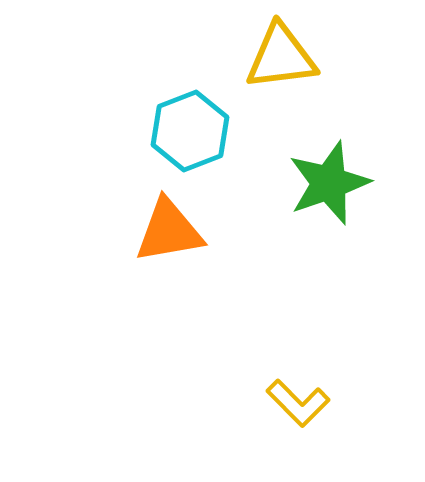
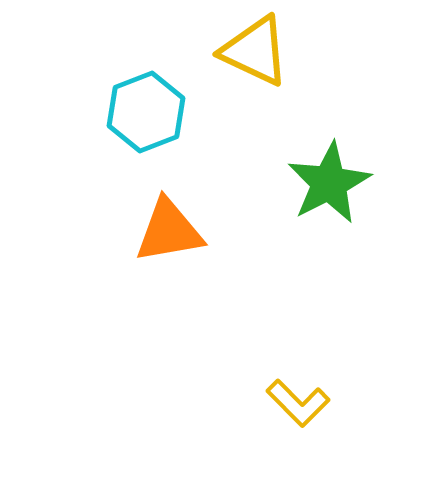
yellow triangle: moved 26 px left, 6 px up; rotated 32 degrees clockwise
cyan hexagon: moved 44 px left, 19 px up
green star: rotated 8 degrees counterclockwise
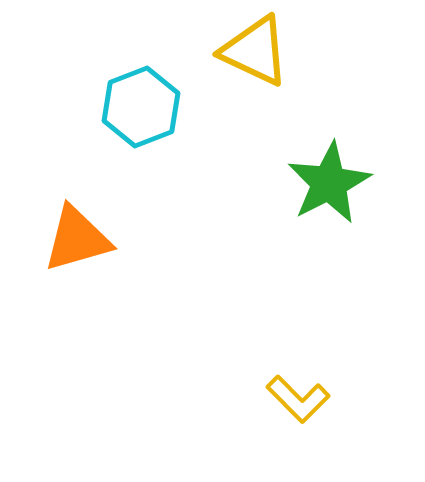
cyan hexagon: moved 5 px left, 5 px up
orange triangle: moved 92 px left, 8 px down; rotated 6 degrees counterclockwise
yellow L-shape: moved 4 px up
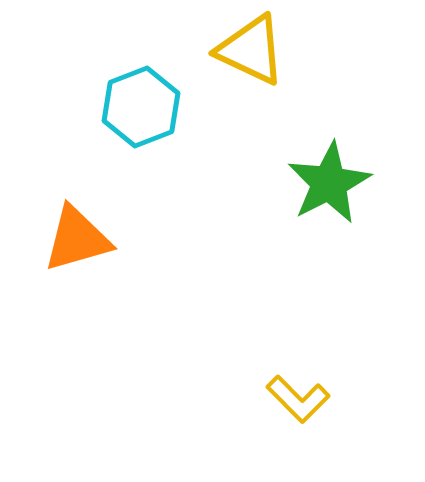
yellow triangle: moved 4 px left, 1 px up
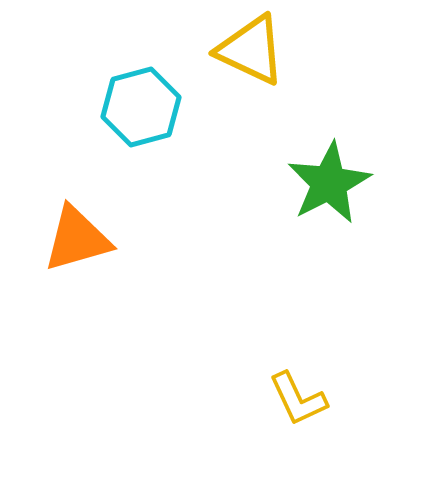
cyan hexagon: rotated 6 degrees clockwise
yellow L-shape: rotated 20 degrees clockwise
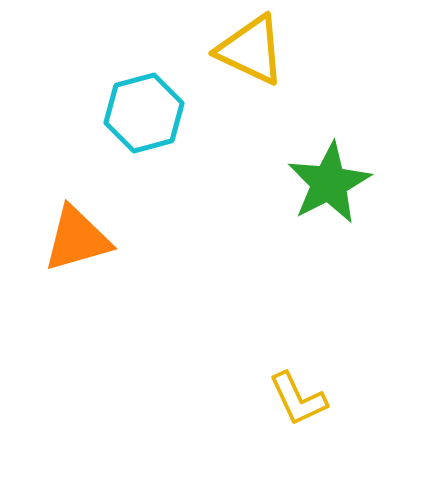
cyan hexagon: moved 3 px right, 6 px down
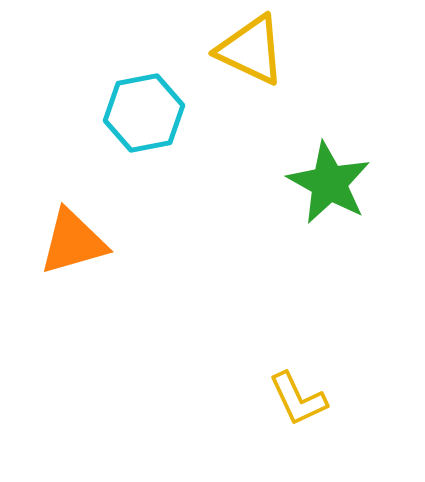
cyan hexagon: rotated 4 degrees clockwise
green star: rotated 16 degrees counterclockwise
orange triangle: moved 4 px left, 3 px down
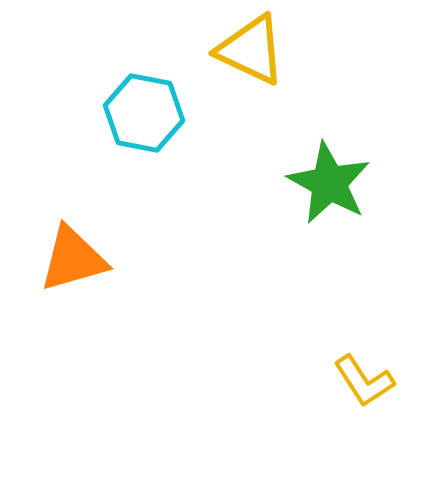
cyan hexagon: rotated 22 degrees clockwise
orange triangle: moved 17 px down
yellow L-shape: moved 66 px right, 18 px up; rotated 8 degrees counterclockwise
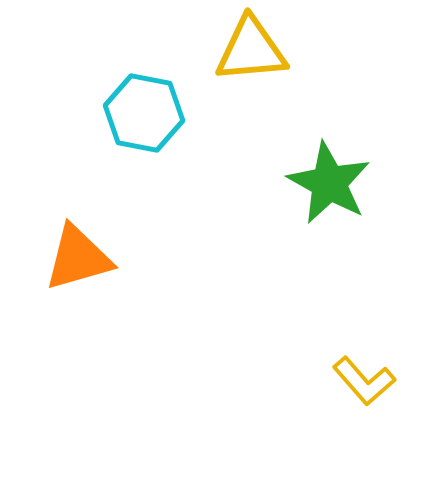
yellow triangle: rotated 30 degrees counterclockwise
orange triangle: moved 5 px right, 1 px up
yellow L-shape: rotated 8 degrees counterclockwise
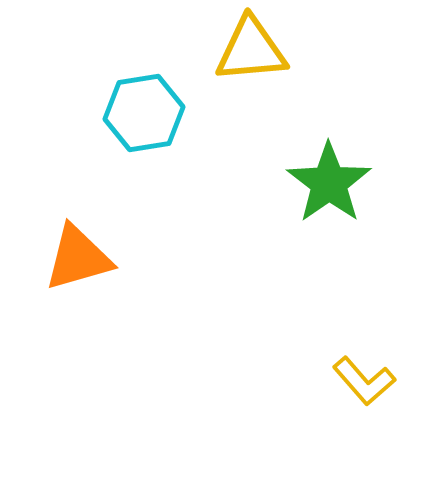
cyan hexagon: rotated 20 degrees counterclockwise
green star: rotated 8 degrees clockwise
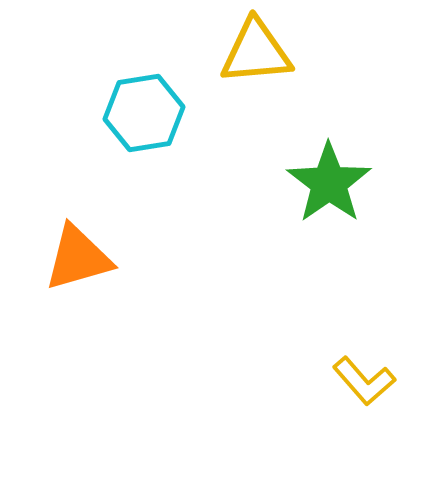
yellow triangle: moved 5 px right, 2 px down
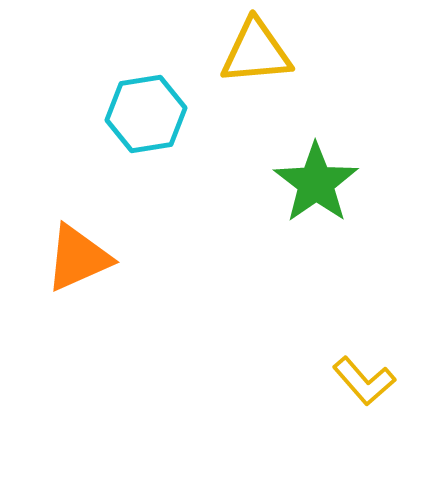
cyan hexagon: moved 2 px right, 1 px down
green star: moved 13 px left
orange triangle: rotated 8 degrees counterclockwise
